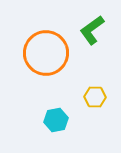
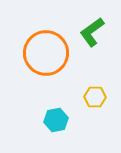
green L-shape: moved 2 px down
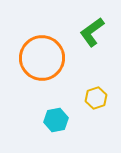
orange circle: moved 4 px left, 5 px down
yellow hexagon: moved 1 px right, 1 px down; rotated 20 degrees counterclockwise
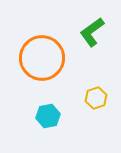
cyan hexagon: moved 8 px left, 4 px up
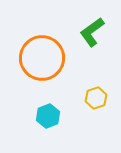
cyan hexagon: rotated 10 degrees counterclockwise
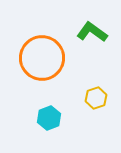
green L-shape: rotated 72 degrees clockwise
cyan hexagon: moved 1 px right, 2 px down
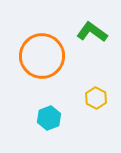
orange circle: moved 2 px up
yellow hexagon: rotated 15 degrees counterclockwise
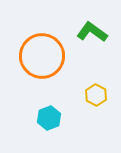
yellow hexagon: moved 3 px up
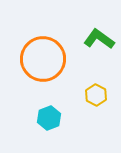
green L-shape: moved 7 px right, 7 px down
orange circle: moved 1 px right, 3 px down
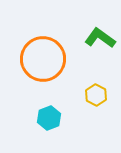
green L-shape: moved 1 px right, 1 px up
